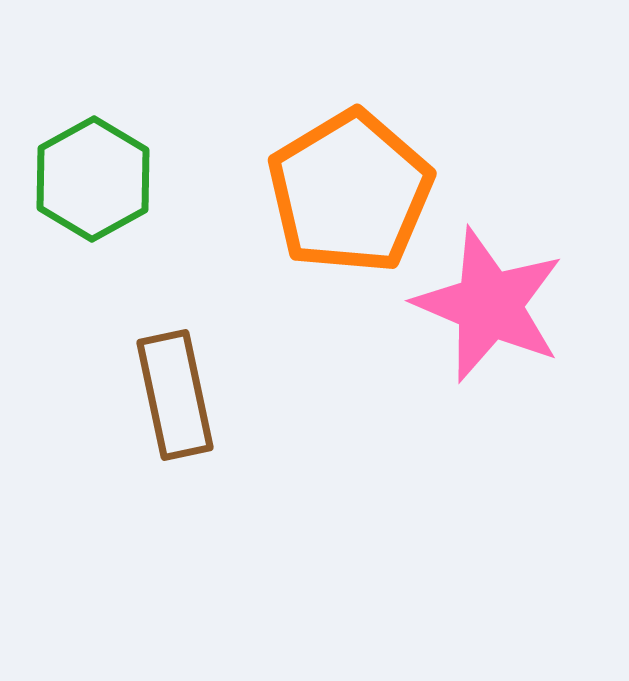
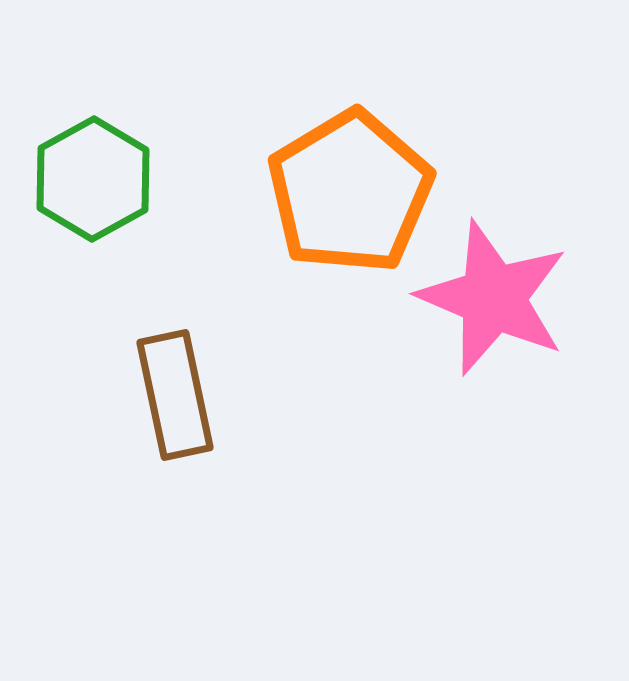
pink star: moved 4 px right, 7 px up
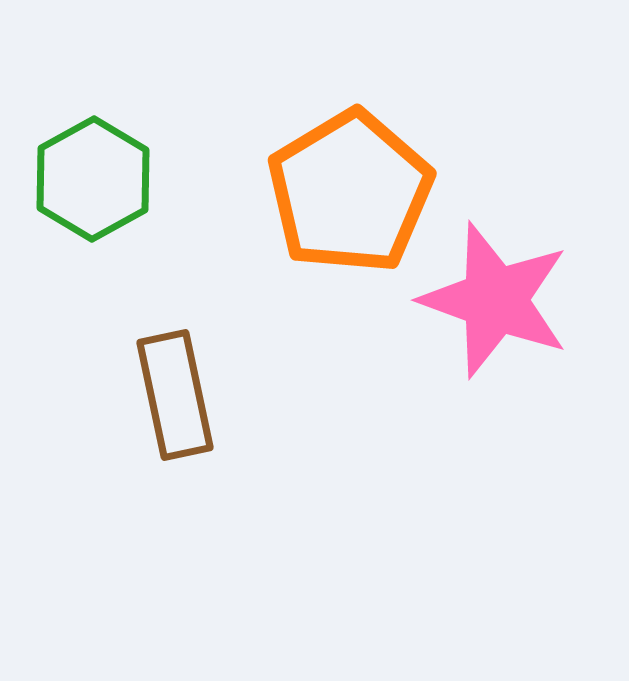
pink star: moved 2 px right, 2 px down; rotated 3 degrees counterclockwise
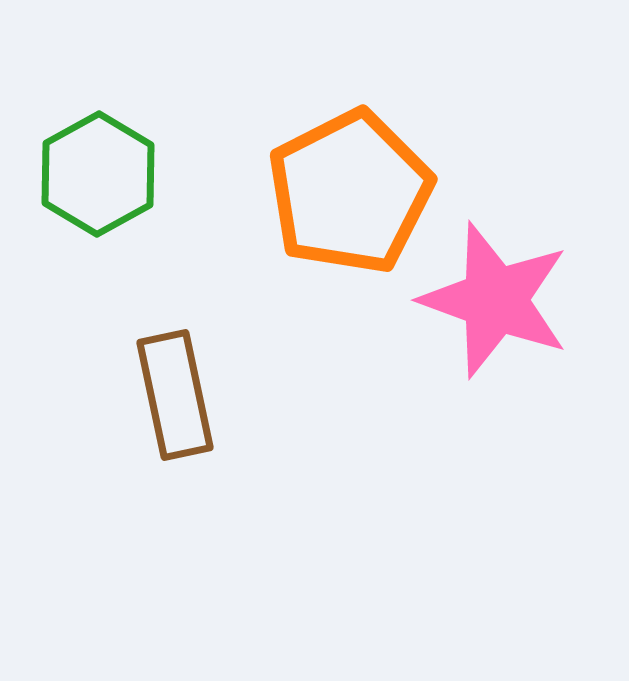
green hexagon: moved 5 px right, 5 px up
orange pentagon: rotated 4 degrees clockwise
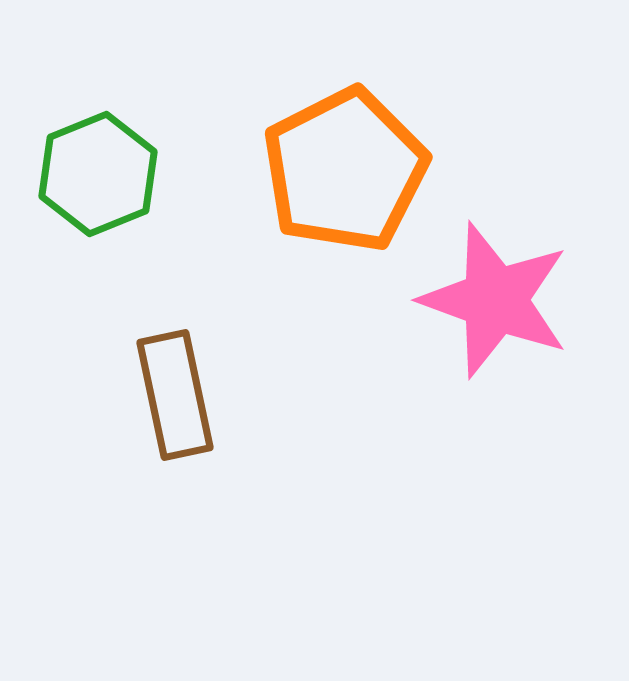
green hexagon: rotated 7 degrees clockwise
orange pentagon: moved 5 px left, 22 px up
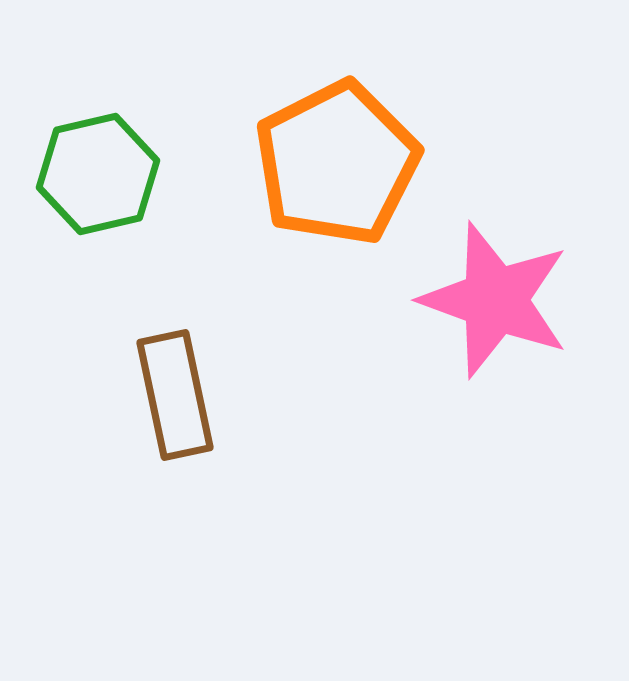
orange pentagon: moved 8 px left, 7 px up
green hexagon: rotated 9 degrees clockwise
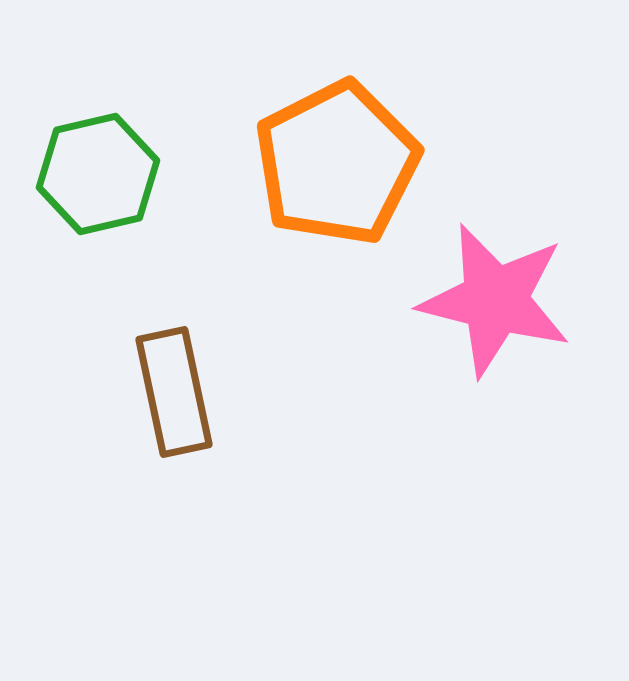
pink star: rotated 6 degrees counterclockwise
brown rectangle: moved 1 px left, 3 px up
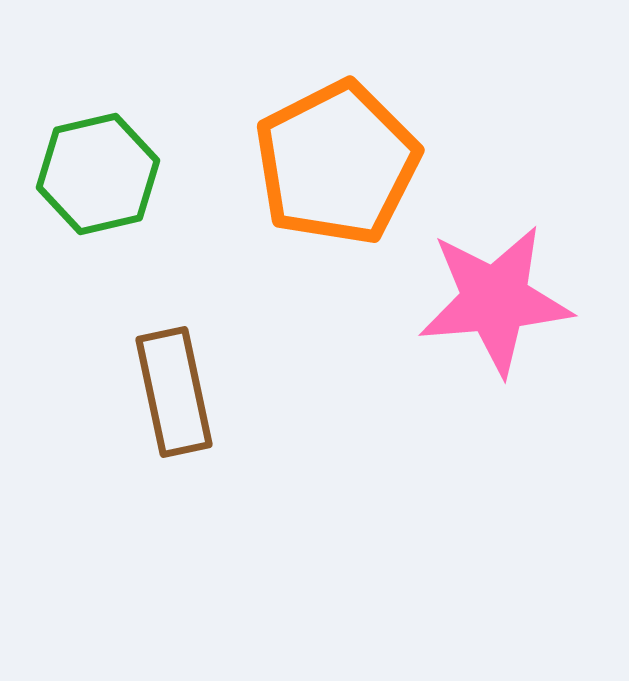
pink star: rotated 19 degrees counterclockwise
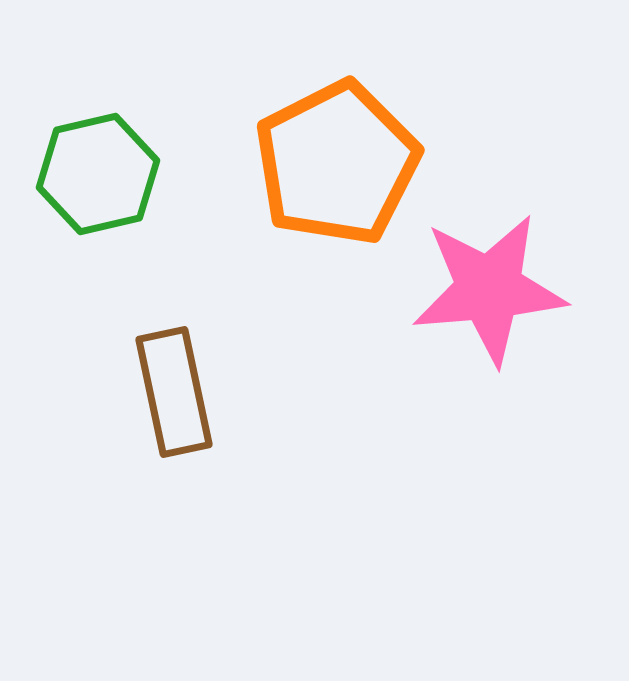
pink star: moved 6 px left, 11 px up
